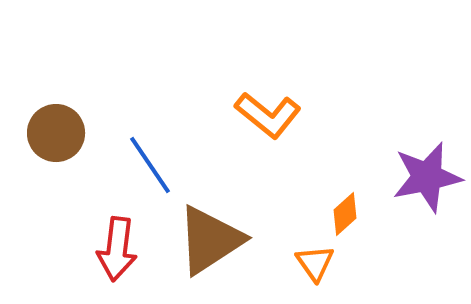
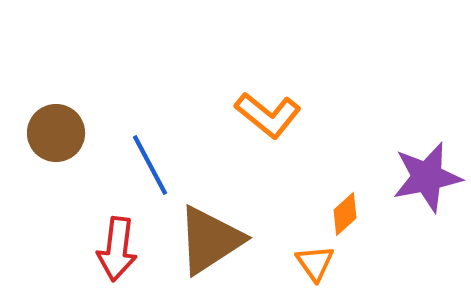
blue line: rotated 6 degrees clockwise
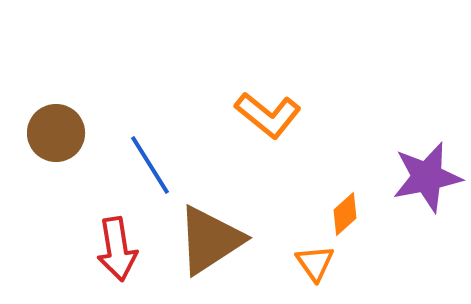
blue line: rotated 4 degrees counterclockwise
red arrow: rotated 16 degrees counterclockwise
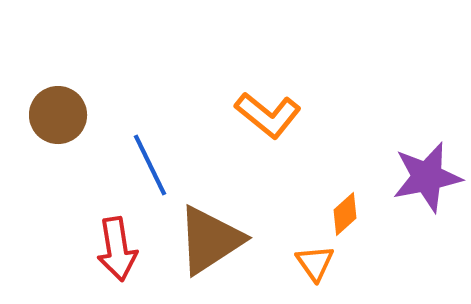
brown circle: moved 2 px right, 18 px up
blue line: rotated 6 degrees clockwise
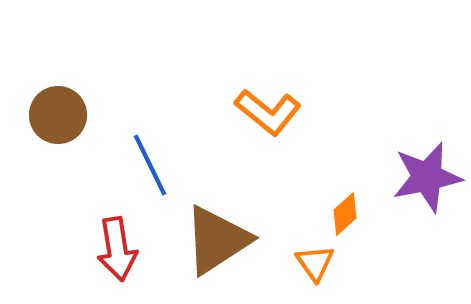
orange L-shape: moved 3 px up
brown triangle: moved 7 px right
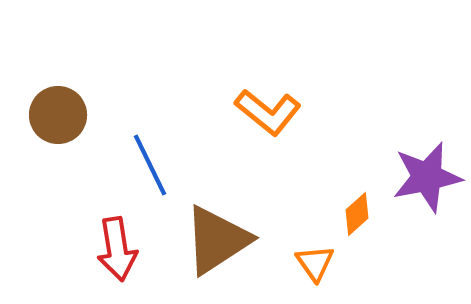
orange diamond: moved 12 px right
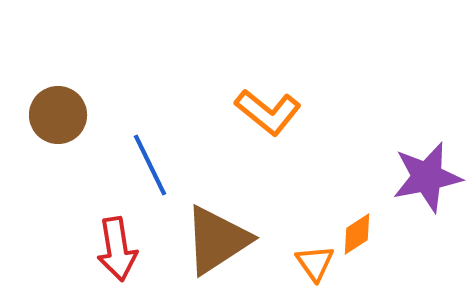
orange diamond: moved 20 px down; rotated 9 degrees clockwise
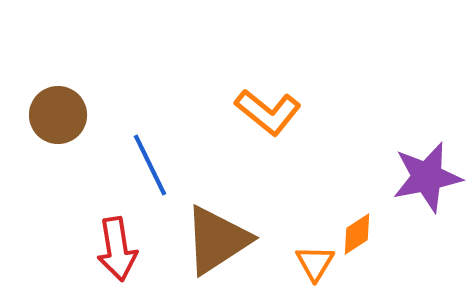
orange triangle: rotated 6 degrees clockwise
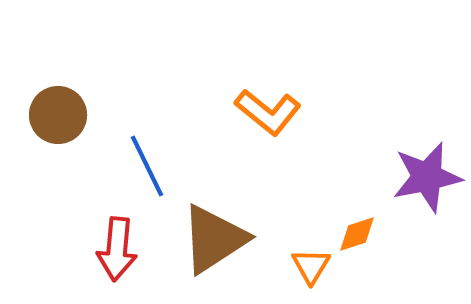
blue line: moved 3 px left, 1 px down
orange diamond: rotated 15 degrees clockwise
brown triangle: moved 3 px left, 1 px up
red arrow: rotated 14 degrees clockwise
orange triangle: moved 4 px left, 3 px down
